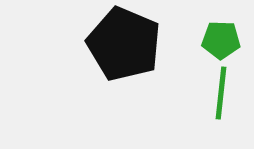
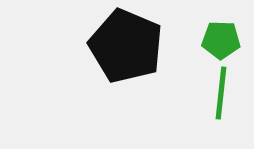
black pentagon: moved 2 px right, 2 px down
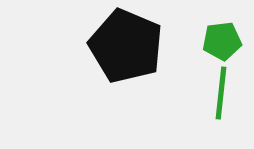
green pentagon: moved 1 px right, 1 px down; rotated 9 degrees counterclockwise
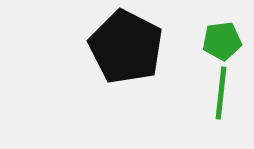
black pentagon: moved 1 px down; rotated 4 degrees clockwise
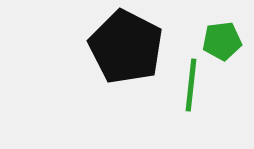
green line: moved 30 px left, 8 px up
